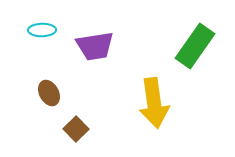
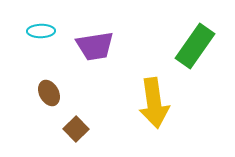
cyan ellipse: moved 1 px left, 1 px down
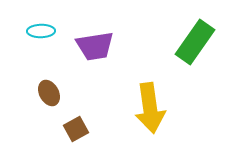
green rectangle: moved 4 px up
yellow arrow: moved 4 px left, 5 px down
brown square: rotated 15 degrees clockwise
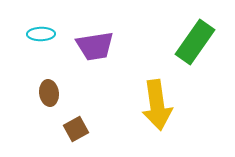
cyan ellipse: moved 3 px down
brown ellipse: rotated 20 degrees clockwise
yellow arrow: moved 7 px right, 3 px up
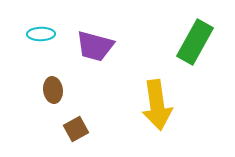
green rectangle: rotated 6 degrees counterclockwise
purple trapezoid: rotated 24 degrees clockwise
brown ellipse: moved 4 px right, 3 px up
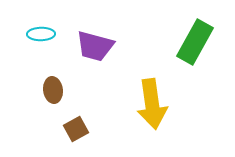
yellow arrow: moved 5 px left, 1 px up
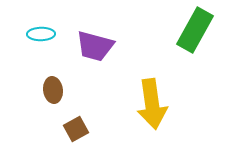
green rectangle: moved 12 px up
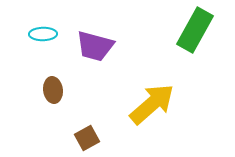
cyan ellipse: moved 2 px right
yellow arrow: rotated 123 degrees counterclockwise
brown square: moved 11 px right, 9 px down
